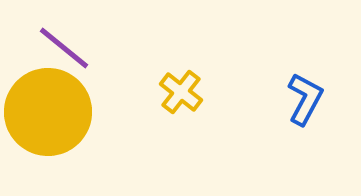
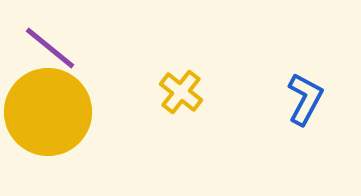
purple line: moved 14 px left
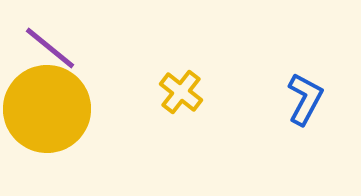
yellow circle: moved 1 px left, 3 px up
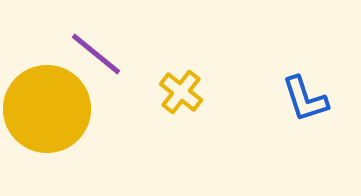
purple line: moved 46 px right, 6 px down
blue L-shape: rotated 134 degrees clockwise
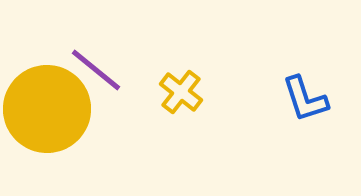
purple line: moved 16 px down
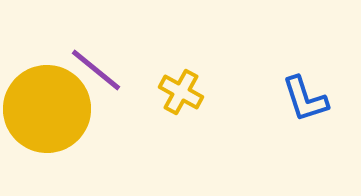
yellow cross: rotated 9 degrees counterclockwise
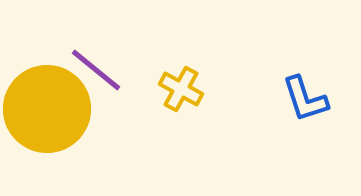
yellow cross: moved 3 px up
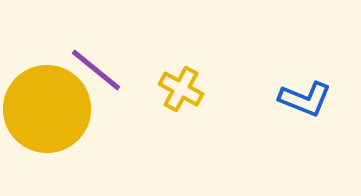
blue L-shape: rotated 50 degrees counterclockwise
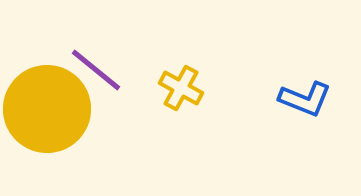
yellow cross: moved 1 px up
